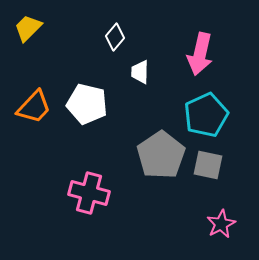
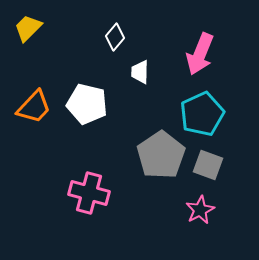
pink arrow: rotated 9 degrees clockwise
cyan pentagon: moved 4 px left, 1 px up
gray square: rotated 8 degrees clockwise
pink star: moved 21 px left, 14 px up
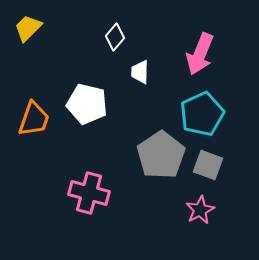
orange trapezoid: moved 12 px down; rotated 24 degrees counterclockwise
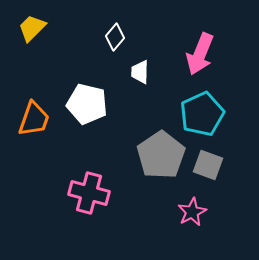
yellow trapezoid: moved 4 px right
pink star: moved 8 px left, 2 px down
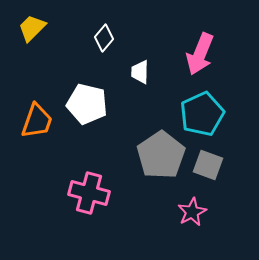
white diamond: moved 11 px left, 1 px down
orange trapezoid: moved 3 px right, 2 px down
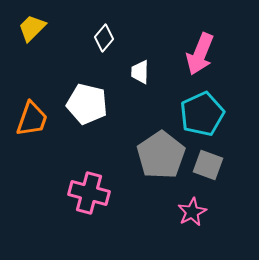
orange trapezoid: moved 5 px left, 2 px up
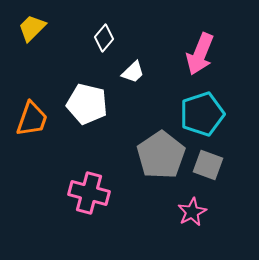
white trapezoid: moved 7 px left; rotated 135 degrees counterclockwise
cyan pentagon: rotated 6 degrees clockwise
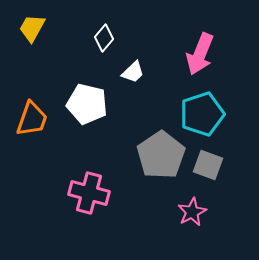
yellow trapezoid: rotated 16 degrees counterclockwise
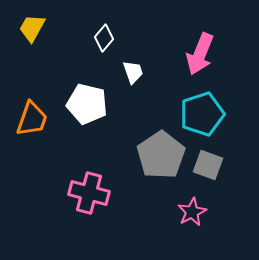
white trapezoid: rotated 65 degrees counterclockwise
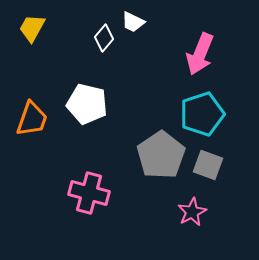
white trapezoid: moved 50 px up; rotated 135 degrees clockwise
